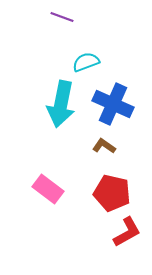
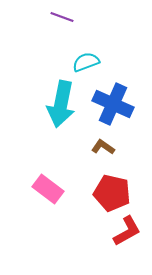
brown L-shape: moved 1 px left, 1 px down
red L-shape: moved 1 px up
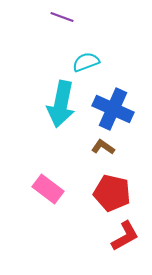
blue cross: moved 5 px down
red L-shape: moved 2 px left, 5 px down
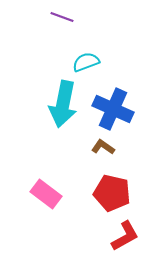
cyan arrow: moved 2 px right
pink rectangle: moved 2 px left, 5 px down
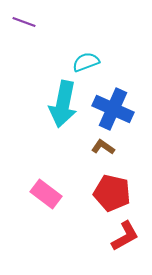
purple line: moved 38 px left, 5 px down
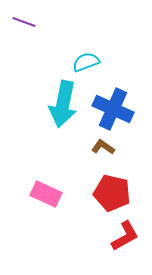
pink rectangle: rotated 12 degrees counterclockwise
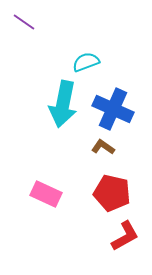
purple line: rotated 15 degrees clockwise
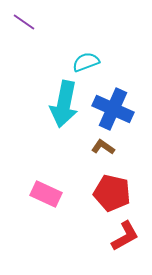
cyan arrow: moved 1 px right
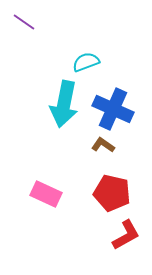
brown L-shape: moved 2 px up
red L-shape: moved 1 px right, 1 px up
